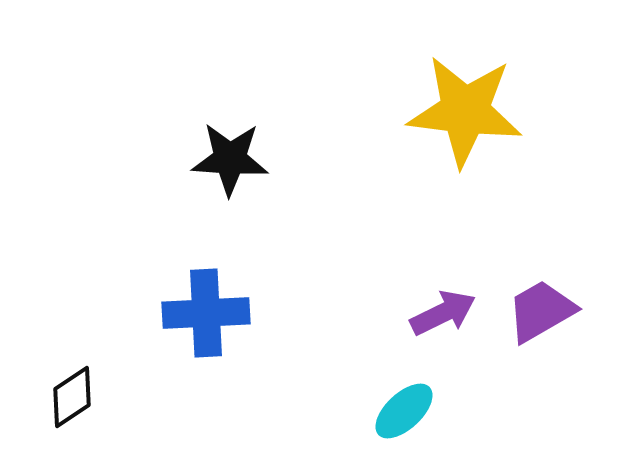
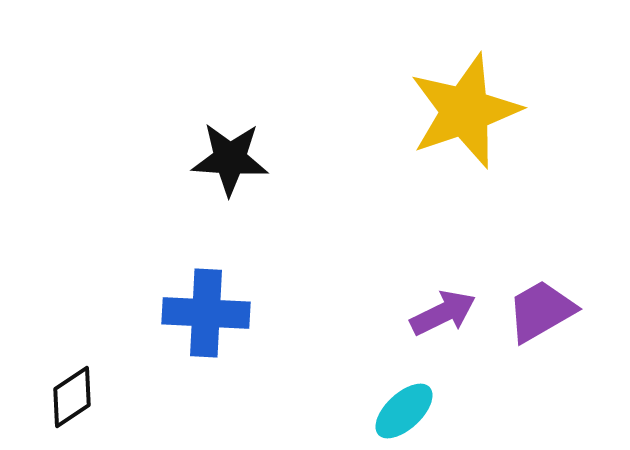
yellow star: rotated 26 degrees counterclockwise
blue cross: rotated 6 degrees clockwise
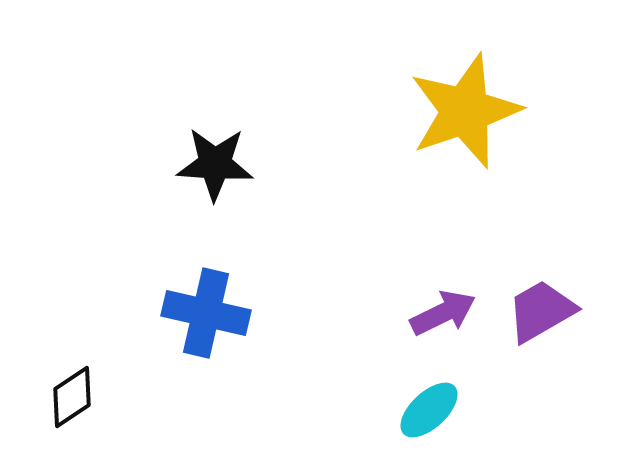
black star: moved 15 px left, 5 px down
blue cross: rotated 10 degrees clockwise
cyan ellipse: moved 25 px right, 1 px up
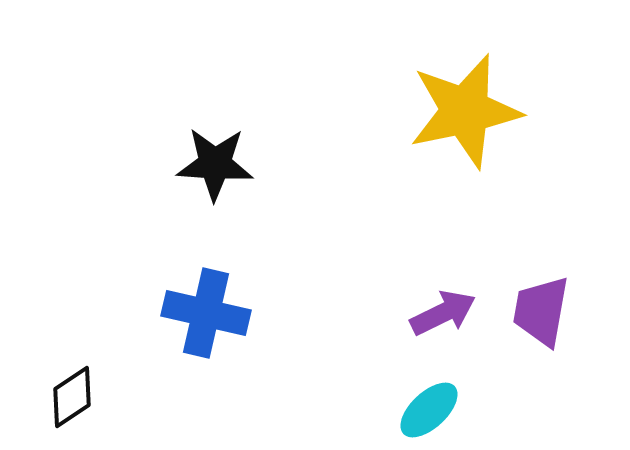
yellow star: rotated 7 degrees clockwise
purple trapezoid: rotated 50 degrees counterclockwise
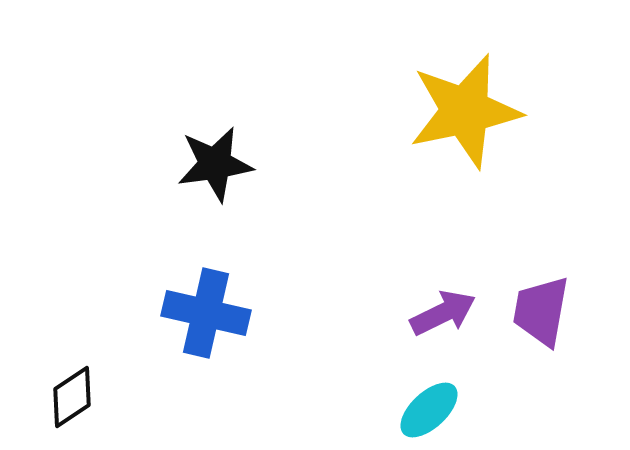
black star: rotated 12 degrees counterclockwise
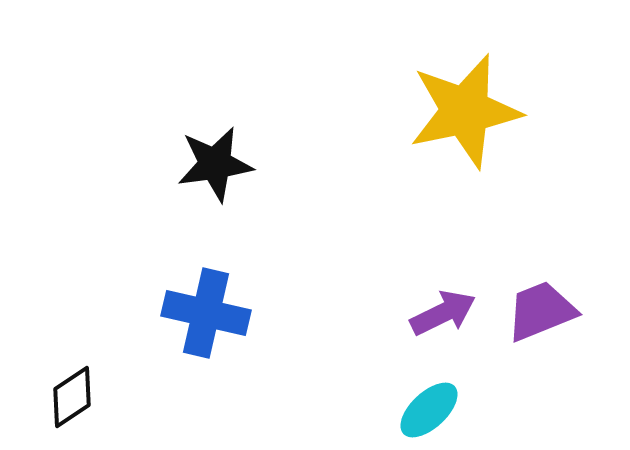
purple trapezoid: rotated 58 degrees clockwise
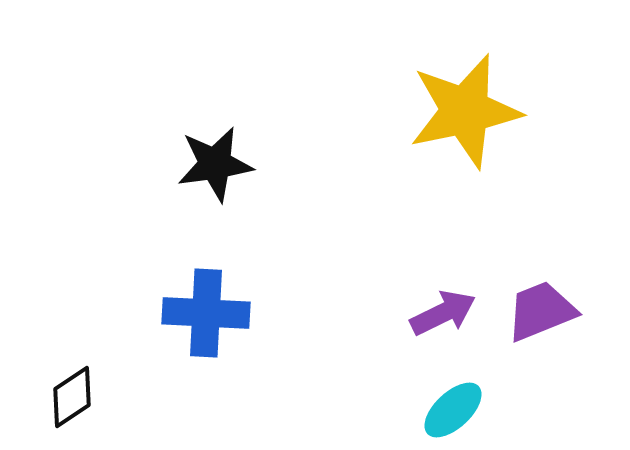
blue cross: rotated 10 degrees counterclockwise
cyan ellipse: moved 24 px right
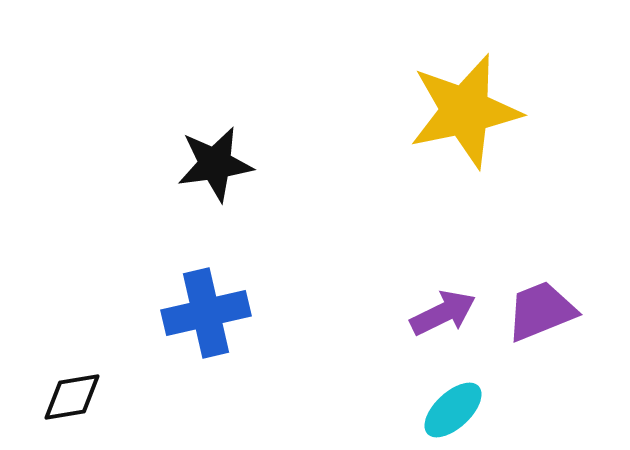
blue cross: rotated 16 degrees counterclockwise
black diamond: rotated 24 degrees clockwise
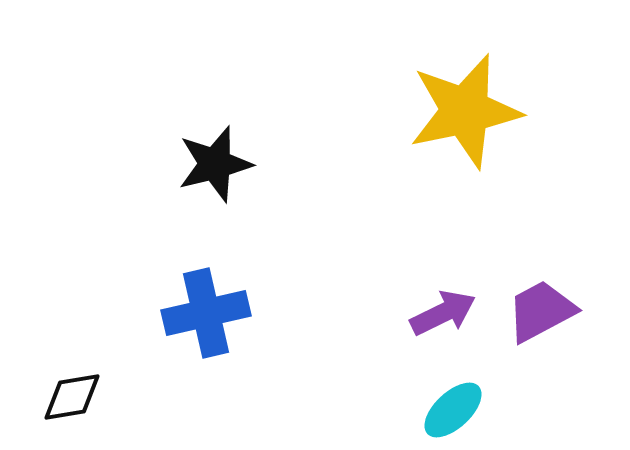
black star: rotated 6 degrees counterclockwise
purple trapezoid: rotated 6 degrees counterclockwise
